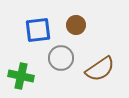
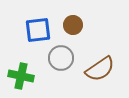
brown circle: moved 3 px left
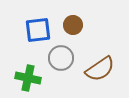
green cross: moved 7 px right, 2 px down
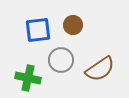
gray circle: moved 2 px down
